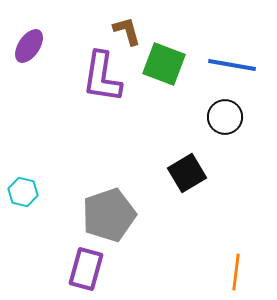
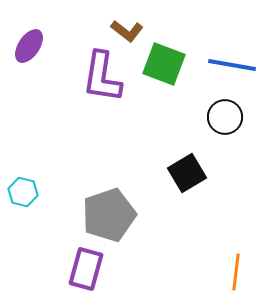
brown L-shape: rotated 144 degrees clockwise
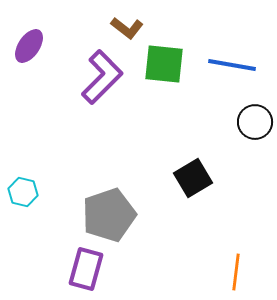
brown L-shape: moved 3 px up
green square: rotated 15 degrees counterclockwise
purple L-shape: rotated 144 degrees counterclockwise
black circle: moved 30 px right, 5 px down
black square: moved 6 px right, 5 px down
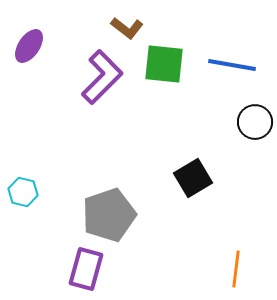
orange line: moved 3 px up
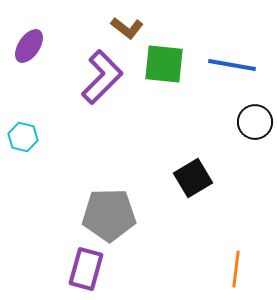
cyan hexagon: moved 55 px up
gray pentagon: rotated 18 degrees clockwise
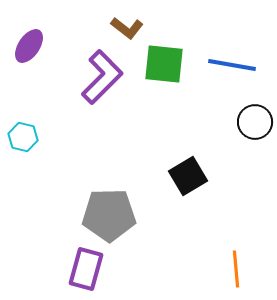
black square: moved 5 px left, 2 px up
orange line: rotated 12 degrees counterclockwise
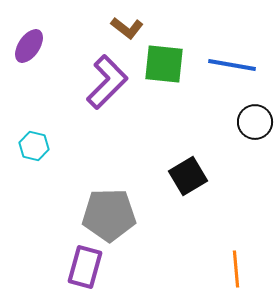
purple L-shape: moved 5 px right, 5 px down
cyan hexagon: moved 11 px right, 9 px down
purple rectangle: moved 1 px left, 2 px up
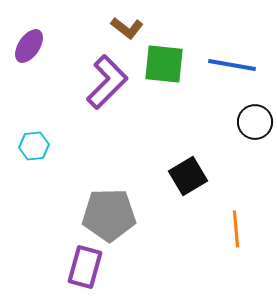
cyan hexagon: rotated 20 degrees counterclockwise
orange line: moved 40 px up
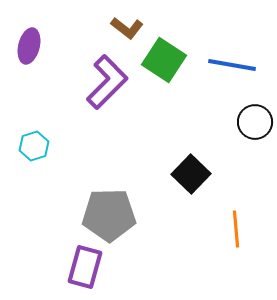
purple ellipse: rotated 20 degrees counterclockwise
green square: moved 4 px up; rotated 27 degrees clockwise
cyan hexagon: rotated 12 degrees counterclockwise
black square: moved 3 px right, 2 px up; rotated 15 degrees counterclockwise
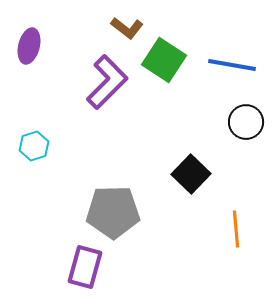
black circle: moved 9 px left
gray pentagon: moved 4 px right, 3 px up
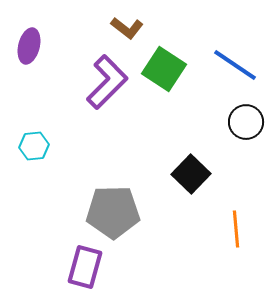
green square: moved 9 px down
blue line: moved 3 px right; rotated 24 degrees clockwise
cyan hexagon: rotated 12 degrees clockwise
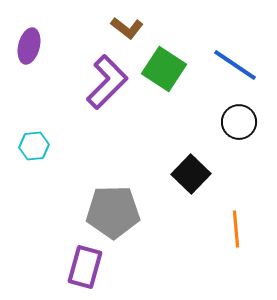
black circle: moved 7 px left
